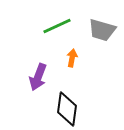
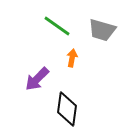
green line: rotated 60 degrees clockwise
purple arrow: moved 1 px left, 2 px down; rotated 24 degrees clockwise
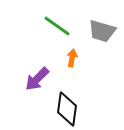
gray trapezoid: moved 1 px down
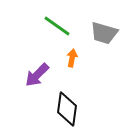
gray trapezoid: moved 2 px right, 2 px down
purple arrow: moved 4 px up
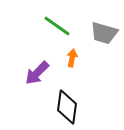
purple arrow: moved 2 px up
black diamond: moved 2 px up
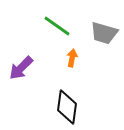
purple arrow: moved 16 px left, 5 px up
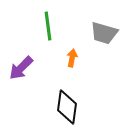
green line: moved 9 px left; rotated 48 degrees clockwise
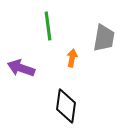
gray trapezoid: moved 5 px down; rotated 96 degrees counterclockwise
purple arrow: rotated 64 degrees clockwise
black diamond: moved 1 px left, 1 px up
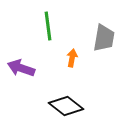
black diamond: rotated 60 degrees counterclockwise
